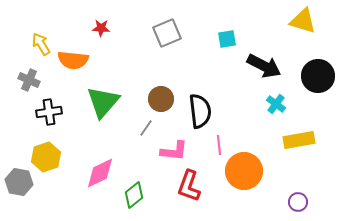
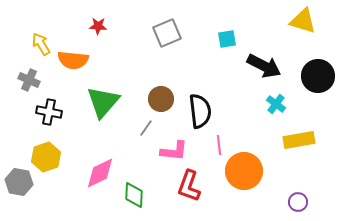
red star: moved 3 px left, 2 px up
black cross: rotated 20 degrees clockwise
green diamond: rotated 48 degrees counterclockwise
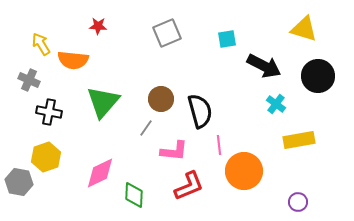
yellow triangle: moved 1 px right, 8 px down
black semicircle: rotated 8 degrees counterclockwise
red L-shape: rotated 132 degrees counterclockwise
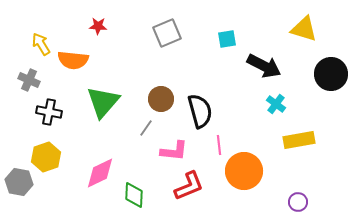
black circle: moved 13 px right, 2 px up
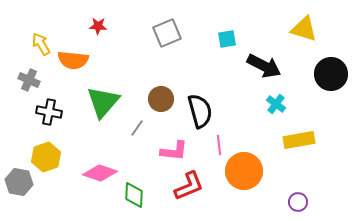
gray line: moved 9 px left
pink diamond: rotated 44 degrees clockwise
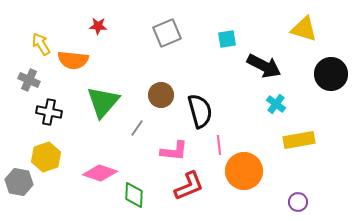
brown circle: moved 4 px up
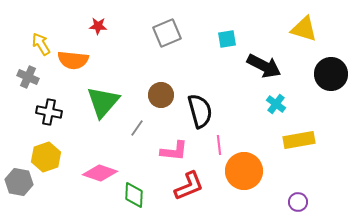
gray cross: moved 1 px left, 3 px up
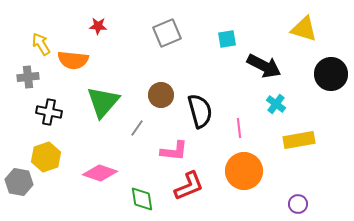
gray cross: rotated 30 degrees counterclockwise
pink line: moved 20 px right, 17 px up
green diamond: moved 8 px right, 4 px down; rotated 12 degrees counterclockwise
purple circle: moved 2 px down
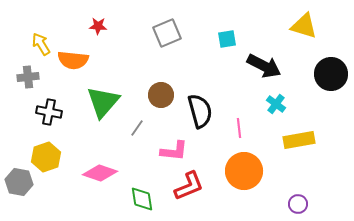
yellow triangle: moved 3 px up
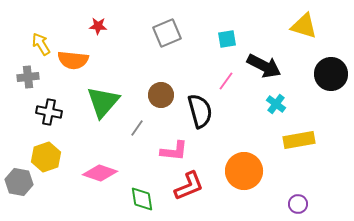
pink line: moved 13 px left, 47 px up; rotated 42 degrees clockwise
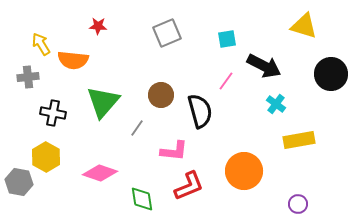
black cross: moved 4 px right, 1 px down
yellow hexagon: rotated 12 degrees counterclockwise
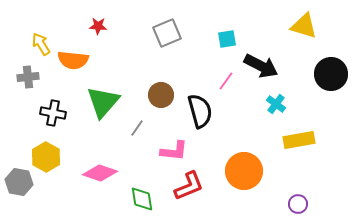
black arrow: moved 3 px left
